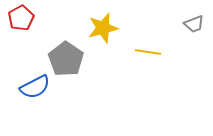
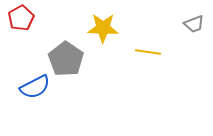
yellow star: rotated 16 degrees clockwise
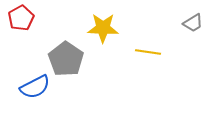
gray trapezoid: moved 1 px left, 1 px up; rotated 10 degrees counterclockwise
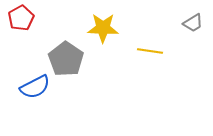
yellow line: moved 2 px right, 1 px up
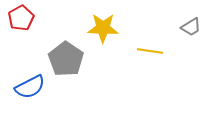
gray trapezoid: moved 2 px left, 4 px down
blue semicircle: moved 5 px left
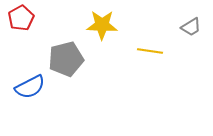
yellow star: moved 1 px left, 3 px up
gray pentagon: rotated 24 degrees clockwise
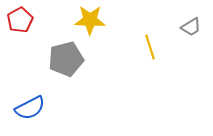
red pentagon: moved 1 px left, 2 px down
yellow star: moved 12 px left, 5 px up
yellow line: moved 4 px up; rotated 65 degrees clockwise
blue semicircle: moved 21 px down
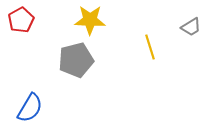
red pentagon: moved 1 px right
gray pentagon: moved 10 px right, 1 px down
blue semicircle: rotated 32 degrees counterclockwise
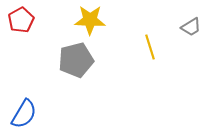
blue semicircle: moved 6 px left, 6 px down
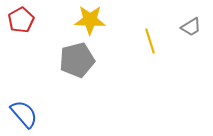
yellow line: moved 6 px up
gray pentagon: moved 1 px right
blue semicircle: rotated 72 degrees counterclockwise
